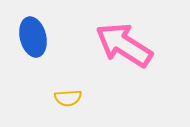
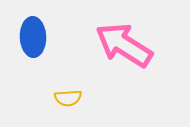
blue ellipse: rotated 12 degrees clockwise
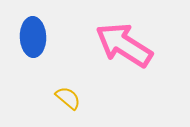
yellow semicircle: rotated 136 degrees counterclockwise
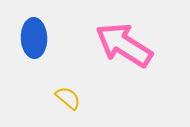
blue ellipse: moved 1 px right, 1 px down
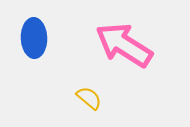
yellow semicircle: moved 21 px right
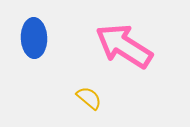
pink arrow: moved 1 px down
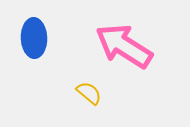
yellow semicircle: moved 5 px up
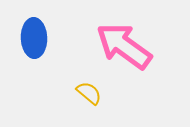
pink arrow: rotated 4 degrees clockwise
